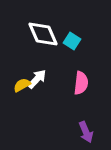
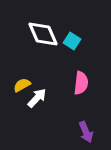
white arrow: moved 19 px down
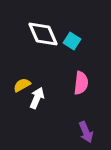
white arrow: rotated 20 degrees counterclockwise
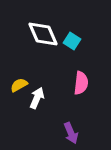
yellow semicircle: moved 3 px left
purple arrow: moved 15 px left, 1 px down
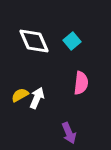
white diamond: moved 9 px left, 7 px down
cyan square: rotated 18 degrees clockwise
yellow semicircle: moved 1 px right, 10 px down
purple arrow: moved 2 px left
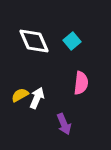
purple arrow: moved 5 px left, 9 px up
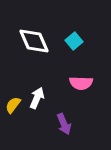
cyan square: moved 2 px right
pink semicircle: rotated 85 degrees clockwise
yellow semicircle: moved 7 px left, 10 px down; rotated 24 degrees counterclockwise
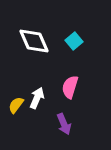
pink semicircle: moved 11 px left, 4 px down; rotated 105 degrees clockwise
yellow semicircle: moved 3 px right
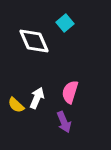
cyan square: moved 9 px left, 18 px up
pink semicircle: moved 5 px down
yellow semicircle: rotated 84 degrees counterclockwise
purple arrow: moved 2 px up
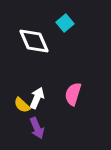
pink semicircle: moved 3 px right, 2 px down
yellow semicircle: moved 6 px right
purple arrow: moved 27 px left, 6 px down
